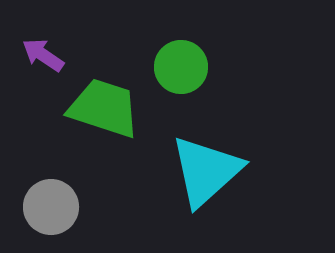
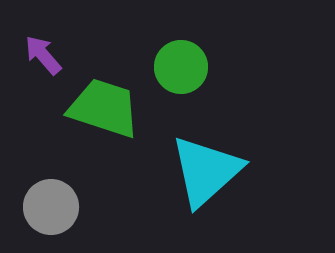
purple arrow: rotated 15 degrees clockwise
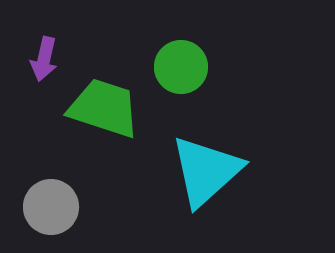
purple arrow: moved 1 px right, 4 px down; rotated 126 degrees counterclockwise
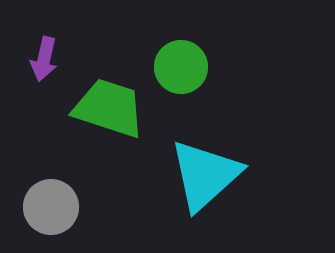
green trapezoid: moved 5 px right
cyan triangle: moved 1 px left, 4 px down
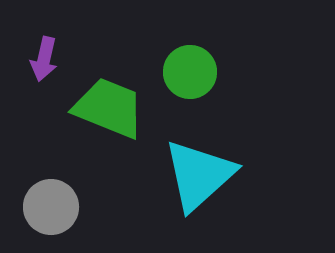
green circle: moved 9 px right, 5 px down
green trapezoid: rotated 4 degrees clockwise
cyan triangle: moved 6 px left
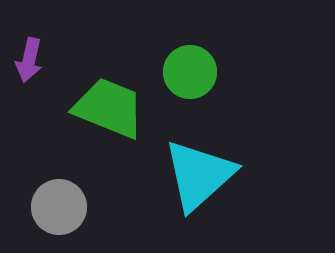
purple arrow: moved 15 px left, 1 px down
gray circle: moved 8 px right
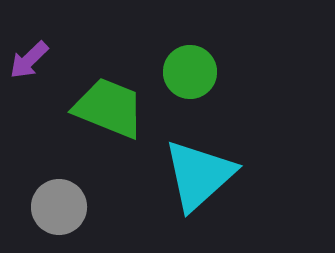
purple arrow: rotated 33 degrees clockwise
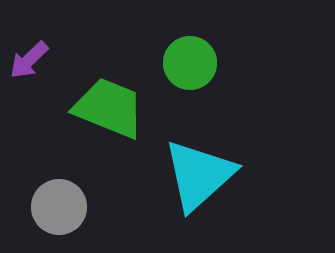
green circle: moved 9 px up
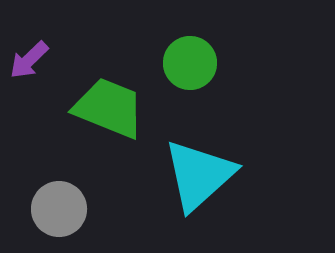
gray circle: moved 2 px down
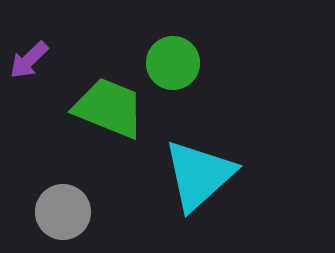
green circle: moved 17 px left
gray circle: moved 4 px right, 3 px down
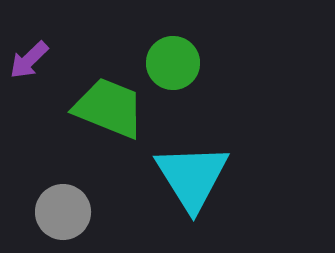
cyan triangle: moved 7 px left, 2 px down; rotated 20 degrees counterclockwise
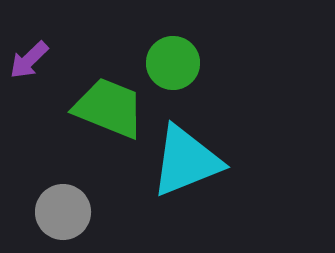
cyan triangle: moved 6 px left, 16 px up; rotated 40 degrees clockwise
